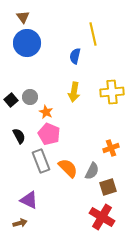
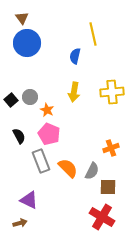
brown triangle: moved 1 px left, 1 px down
orange star: moved 1 px right, 2 px up
brown square: rotated 18 degrees clockwise
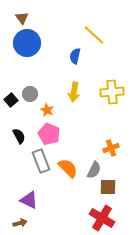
yellow line: moved 1 px right, 1 px down; rotated 35 degrees counterclockwise
gray circle: moved 3 px up
gray semicircle: moved 2 px right, 1 px up
red cross: moved 1 px down
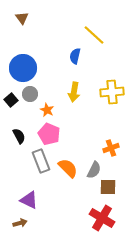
blue circle: moved 4 px left, 25 px down
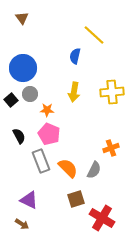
orange star: rotated 24 degrees counterclockwise
brown square: moved 32 px left, 12 px down; rotated 18 degrees counterclockwise
brown arrow: moved 2 px right, 1 px down; rotated 48 degrees clockwise
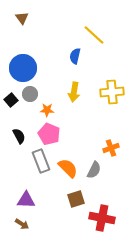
purple triangle: moved 3 px left; rotated 24 degrees counterclockwise
red cross: rotated 20 degrees counterclockwise
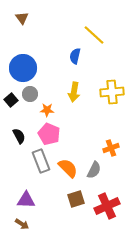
red cross: moved 5 px right, 12 px up; rotated 35 degrees counterclockwise
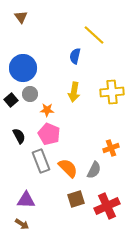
brown triangle: moved 1 px left, 1 px up
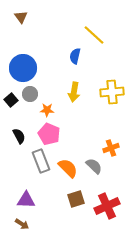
gray semicircle: moved 4 px up; rotated 72 degrees counterclockwise
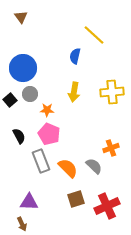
black square: moved 1 px left
purple triangle: moved 3 px right, 2 px down
brown arrow: rotated 32 degrees clockwise
